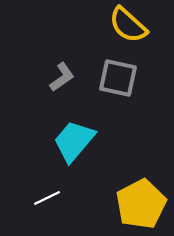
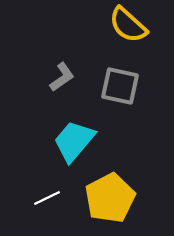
gray square: moved 2 px right, 8 px down
yellow pentagon: moved 31 px left, 6 px up
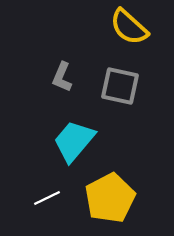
yellow semicircle: moved 1 px right, 2 px down
gray L-shape: rotated 148 degrees clockwise
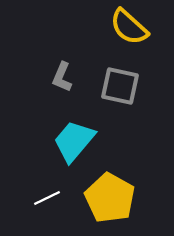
yellow pentagon: rotated 15 degrees counterclockwise
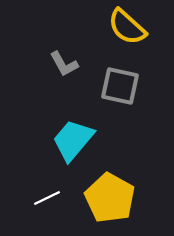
yellow semicircle: moved 2 px left
gray L-shape: moved 2 px right, 13 px up; rotated 52 degrees counterclockwise
cyan trapezoid: moved 1 px left, 1 px up
